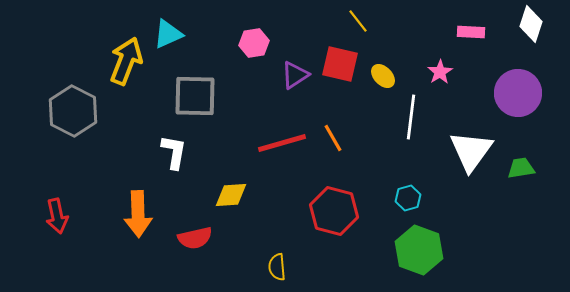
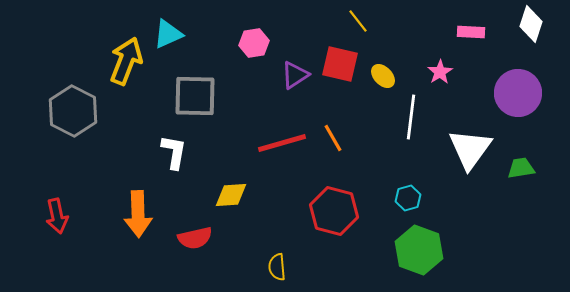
white triangle: moved 1 px left, 2 px up
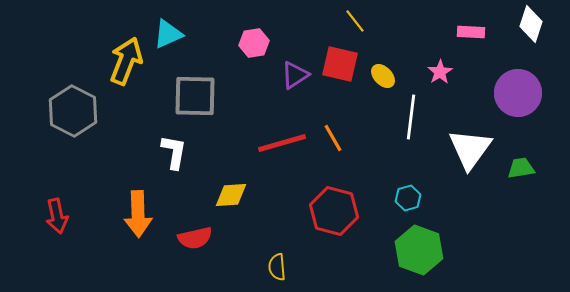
yellow line: moved 3 px left
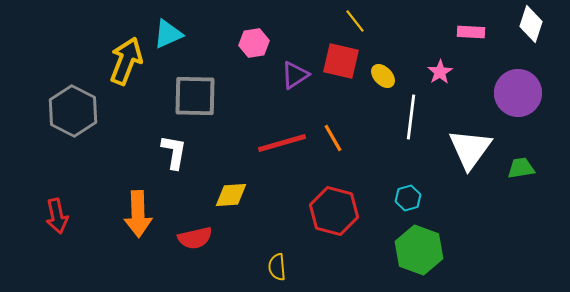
red square: moved 1 px right, 3 px up
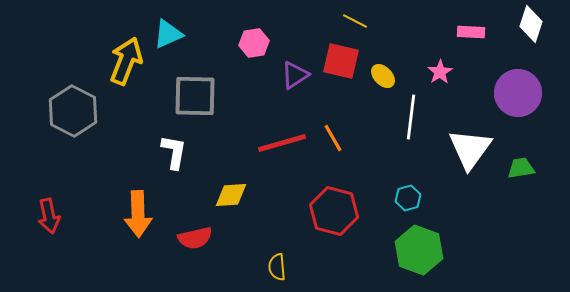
yellow line: rotated 25 degrees counterclockwise
red arrow: moved 8 px left
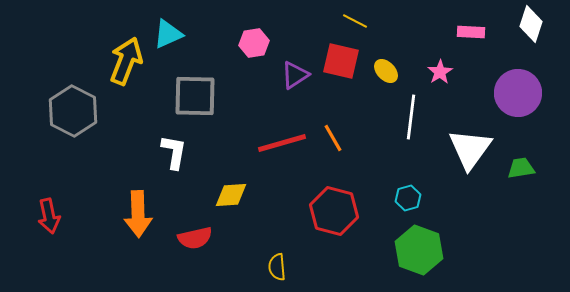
yellow ellipse: moved 3 px right, 5 px up
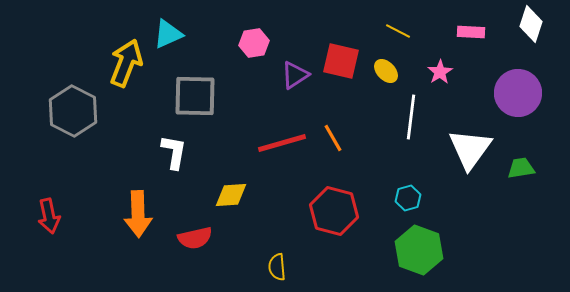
yellow line: moved 43 px right, 10 px down
yellow arrow: moved 2 px down
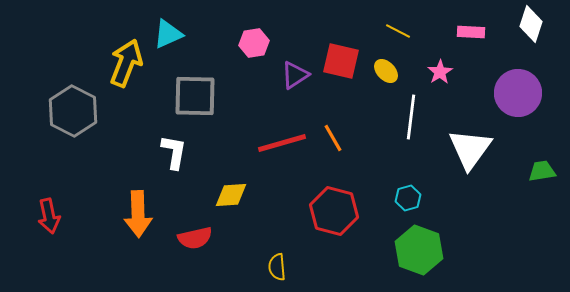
green trapezoid: moved 21 px right, 3 px down
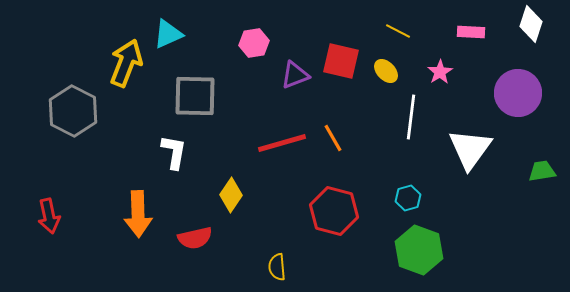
purple triangle: rotated 12 degrees clockwise
yellow diamond: rotated 52 degrees counterclockwise
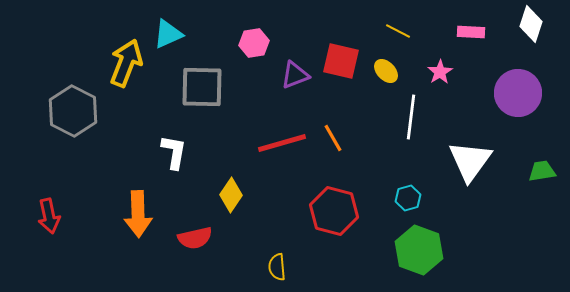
gray square: moved 7 px right, 9 px up
white triangle: moved 12 px down
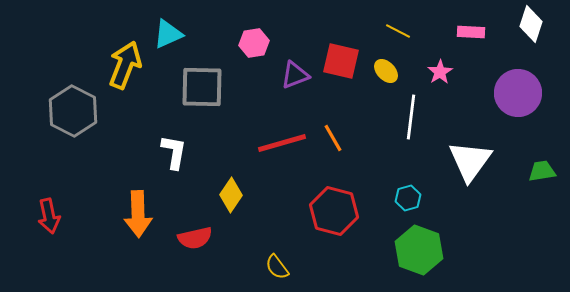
yellow arrow: moved 1 px left, 2 px down
yellow semicircle: rotated 32 degrees counterclockwise
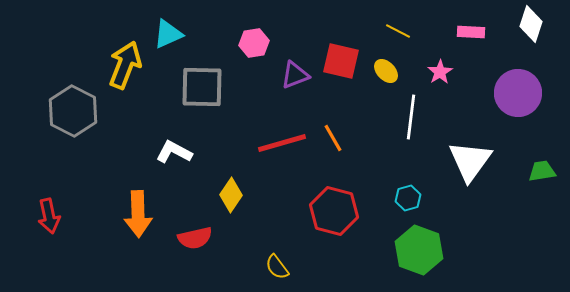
white L-shape: rotated 72 degrees counterclockwise
